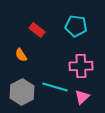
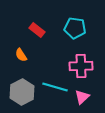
cyan pentagon: moved 1 px left, 2 px down
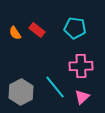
orange semicircle: moved 6 px left, 22 px up
cyan line: rotated 35 degrees clockwise
gray hexagon: moved 1 px left
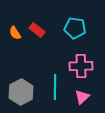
cyan line: rotated 40 degrees clockwise
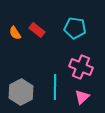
pink cross: moved 1 px down; rotated 25 degrees clockwise
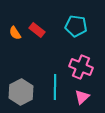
cyan pentagon: moved 1 px right, 2 px up
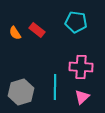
cyan pentagon: moved 4 px up
pink cross: rotated 20 degrees counterclockwise
gray hexagon: rotated 10 degrees clockwise
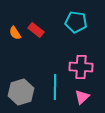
red rectangle: moved 1 px left
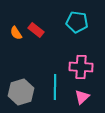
cyan pentagon: moved 1 px right
orange semicircle: moved 1 px right
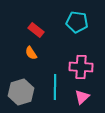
orange semicircle: moved 15 px right, 20 px down
